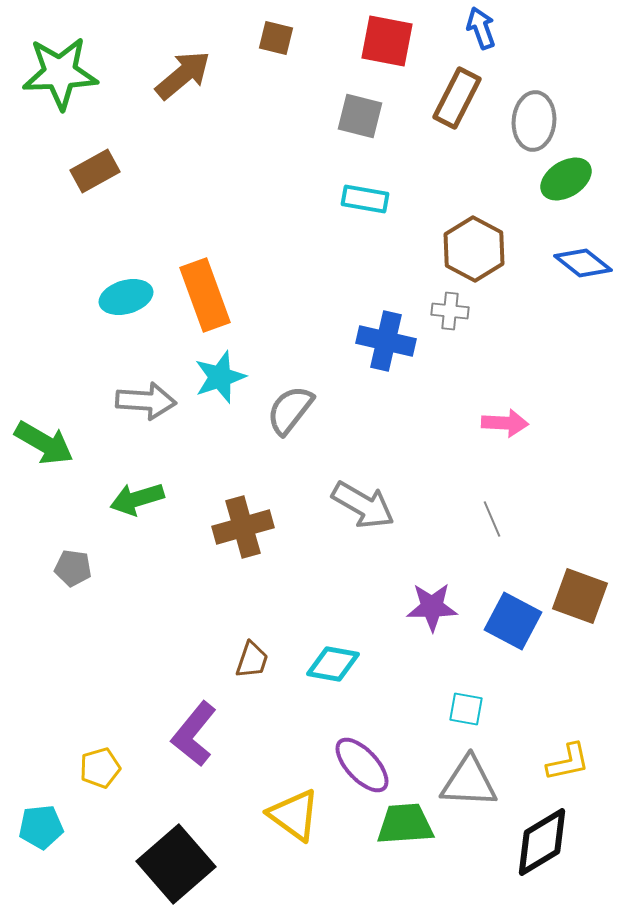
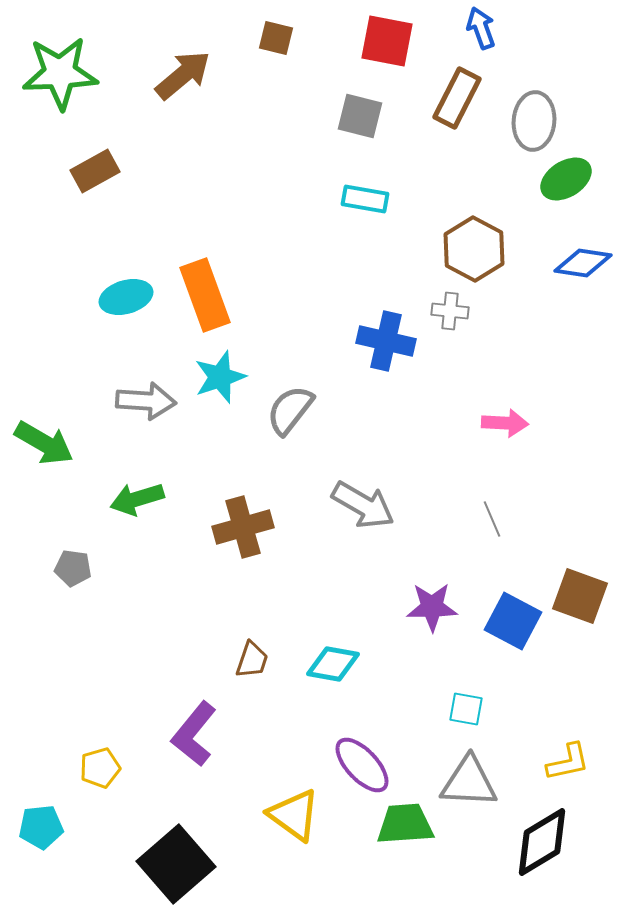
blue diamond at (583, 263): rotated 30 degrees counterclockwise
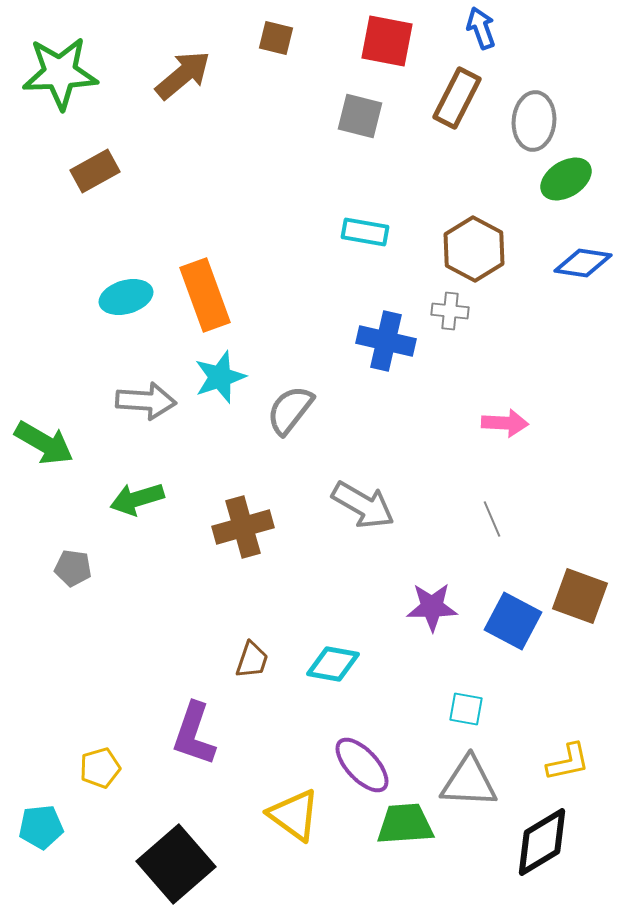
cyan rectangle at (365, 199): moved 33 px down
purple L-shape at (194, 734): rotated 20 degrees counterclockwise
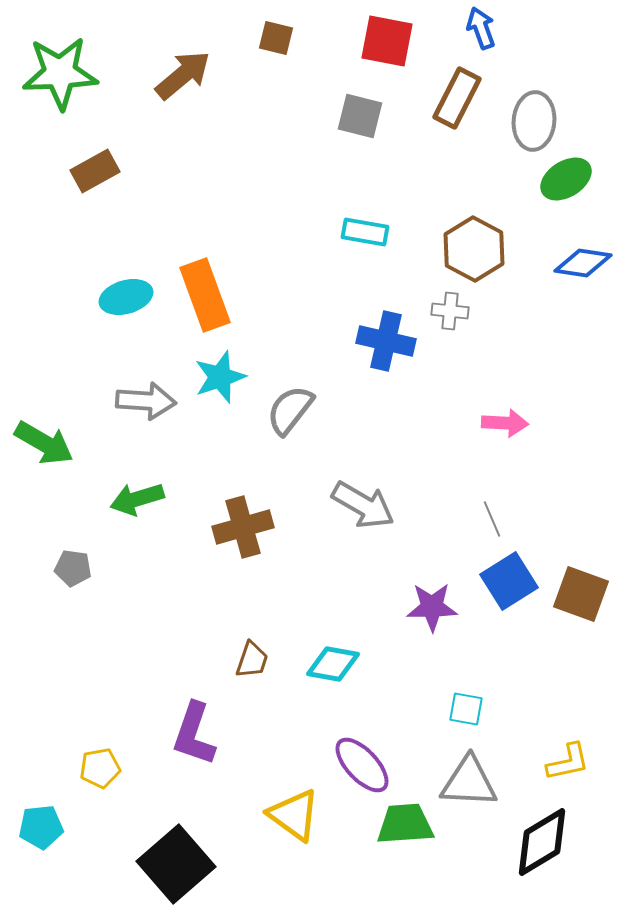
brown square at (580, 596): moved 1 px right, 2 px up
blue square at (513, 621): moved 4 px left, 40 px up; rotated 30 degrees clockwise
yellow pentagon at (100, 768): rotated 6 degrees clockwise
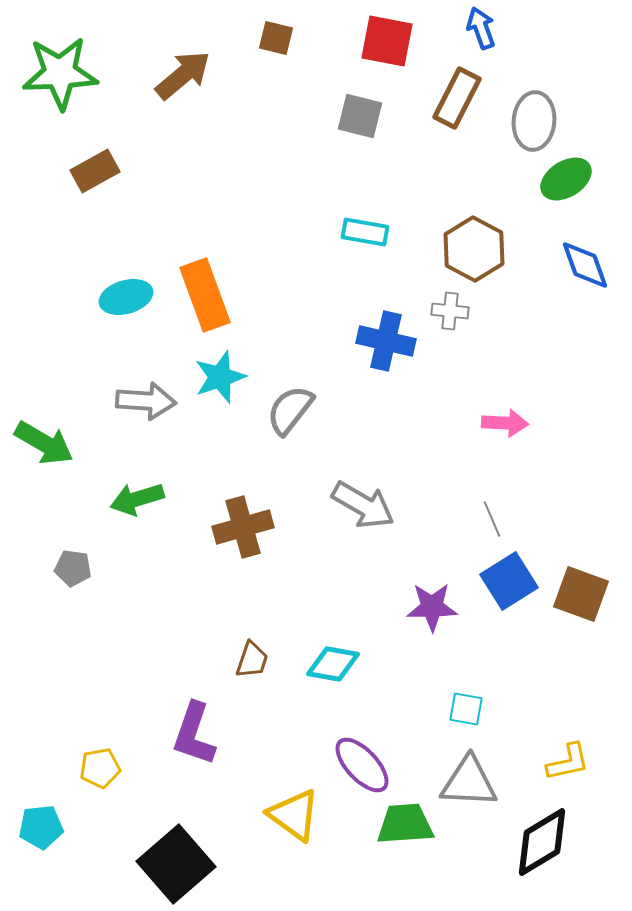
blue diamond at (583, 263): moved 2 px right, 2 px down; rotated 62 degrees clockwise
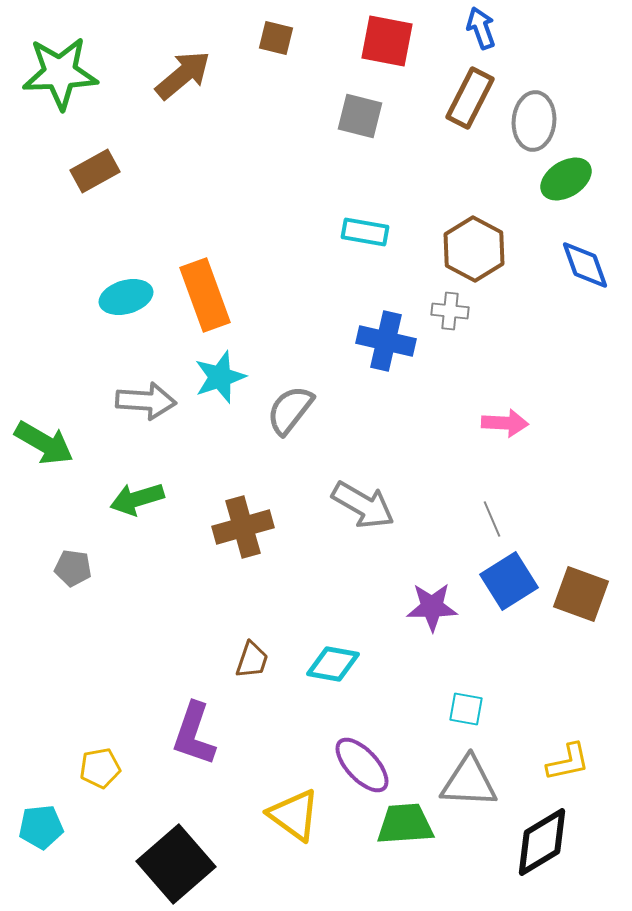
brown rectangle at (457, 98): moved 13 px right
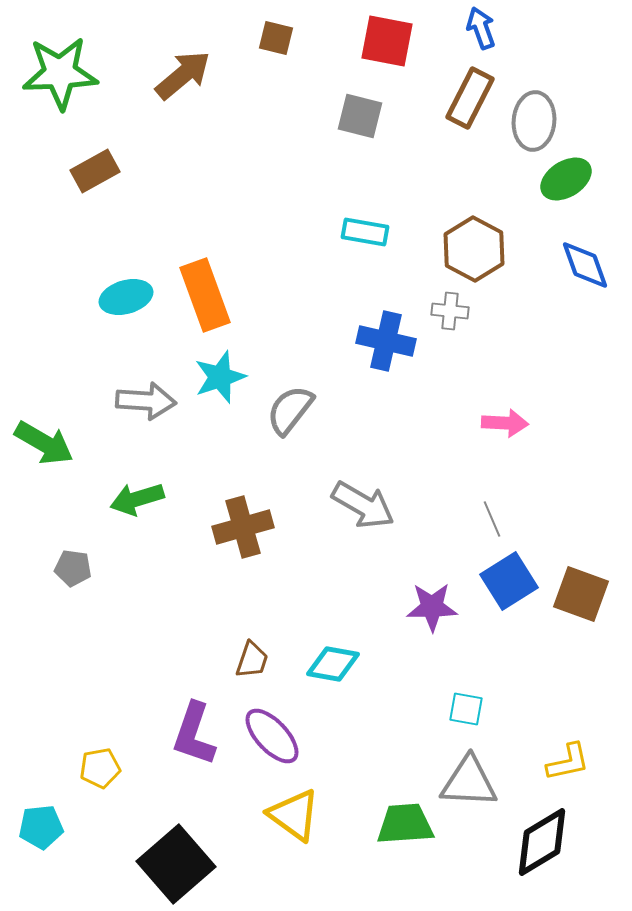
purple ellipse at (362, 765): moved 90 px left, 29 px up
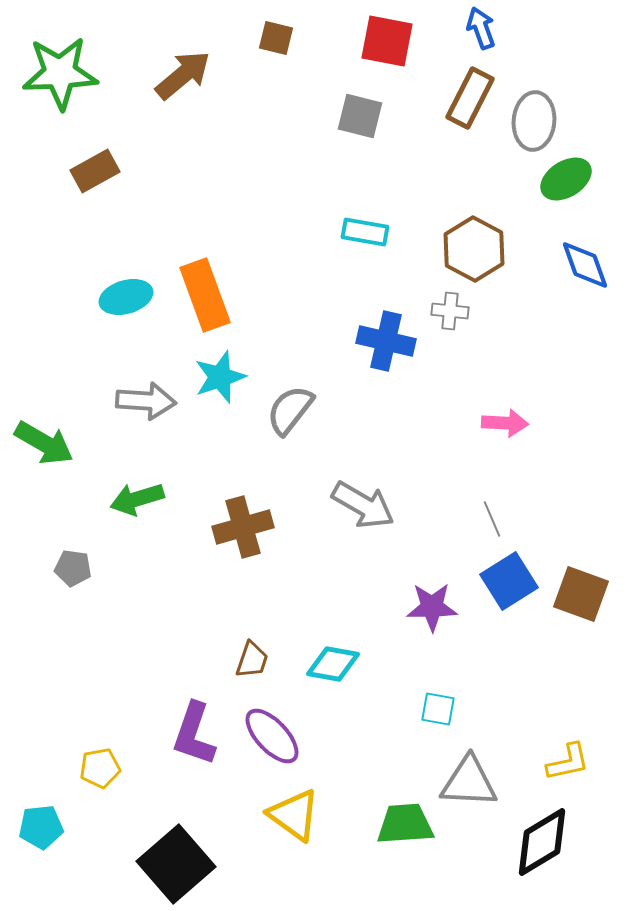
cyan square at (466, 709): moved 28 px left
